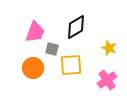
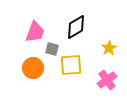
yellow star: rotated 21 degrees clockwise
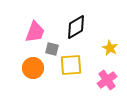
yellow star: moved 1 px right; rotated 14 degrees counterclockwise
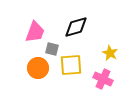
black diamond: rotated 15 degrees clockwise
yellow star: moved 5 px down
orange circle: moved 5 px right
pink cross: moved 4 px left, 1 px up; rotated 30 degrees counterclockwise
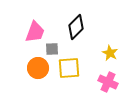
black diamond: rotated 30 degrees counterclockwise
gray square: rotated 16 degrees counterclockwise
yellow square: moved 2 px left, 3 px down
pink cross: moved 5 px right, 3 px down
